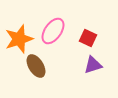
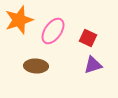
orange star: moved 19 px up
brown ellipse: rotated 55 degrees counterclockwise
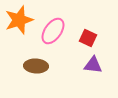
purple triangle: rotated 24 degrees clockwise
